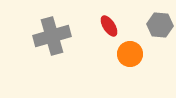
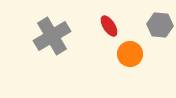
gray cross: rotated 15 degrees counterclockwise
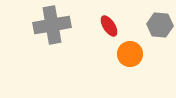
gray cross: moved 11 px up; rotated 21 degrees clockwise
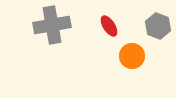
gray hexagon: moved 2 px left, 1 px down; rotated 15 degrees clockwise
orange circle: moved 2 px right, 2 px down
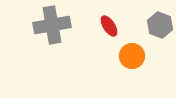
gray hexagon: moved 2 px right, 1 px up
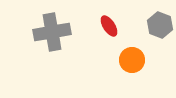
gray cross: moved 7 px down
orange circle: moved 4 px down
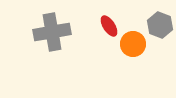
orange circle: moved 1 px right, 16 px up
